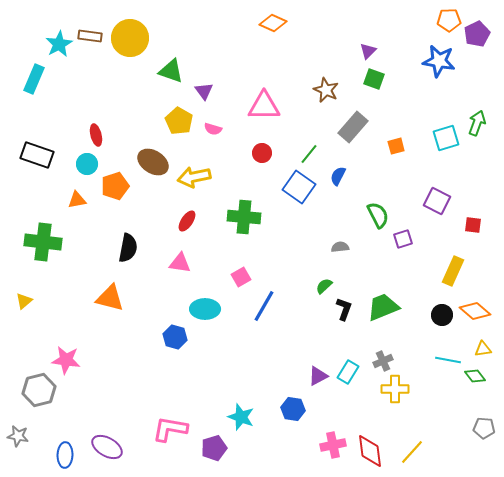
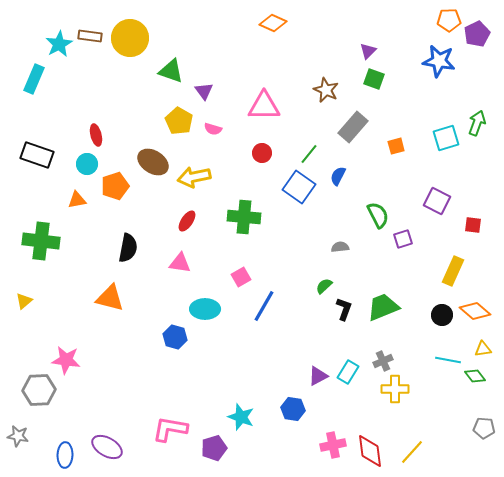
green cross at (43, 242): moved 2 px left, 1 px up
gray hexagon at (39, 390): rotated 12 degrees clockwise
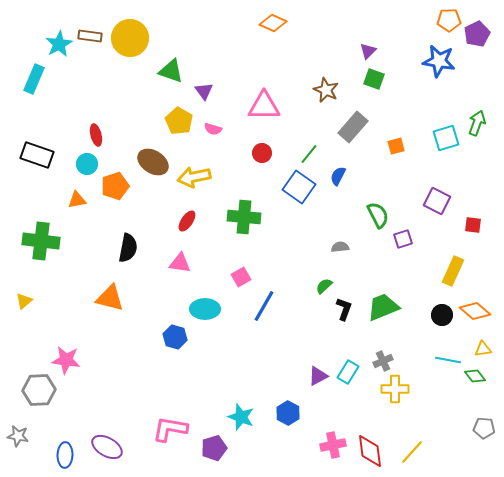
blue hexagon at (293, 409): moved 5 px left, 4 px down; rotated 20 degrees clockwise
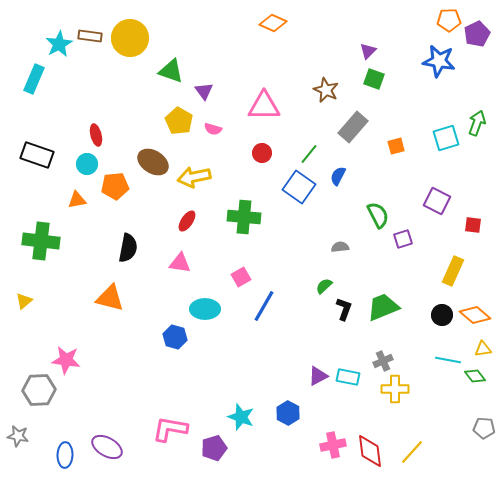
orange pentagon at (115, 186): rotated 12 degrees clockwise
orange diamond at (475, 311): moved 4 px down
cyan rectangle at (348, 372): moved 5 px down; rotated 70 degrees clockwise
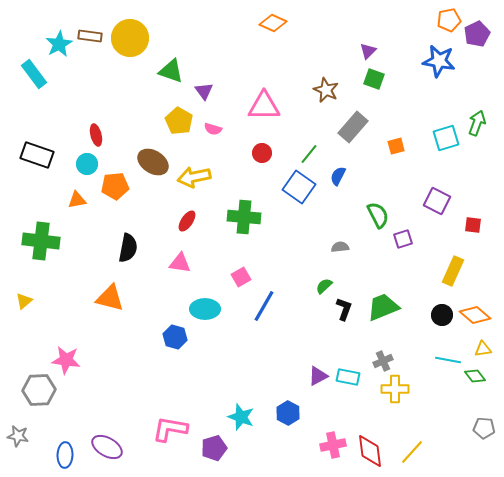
orange pentagon at (449, 20): rotated 10 degrees counterclockwise
cyan rectangle at (34, 79): moved 5 px up; rotated 60 degrees counterclockwise
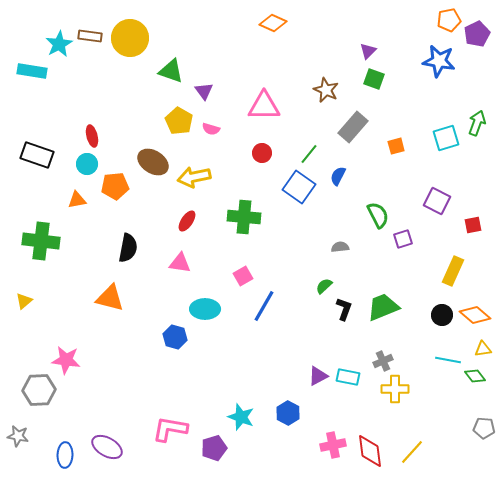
cyan rectangle at (34, 74): moved 2 px left, 3 px up; rotated 44 degrees counterclockwise
pink semicircle at (213, 129): moved 2 px left
red ellipse at (96, 135): moved 4 px left, 1 px down
red square at (473, 225): rotated 18 degrees counterclockwise
pink square at (241, 277): moved 2 px right, 1 px up
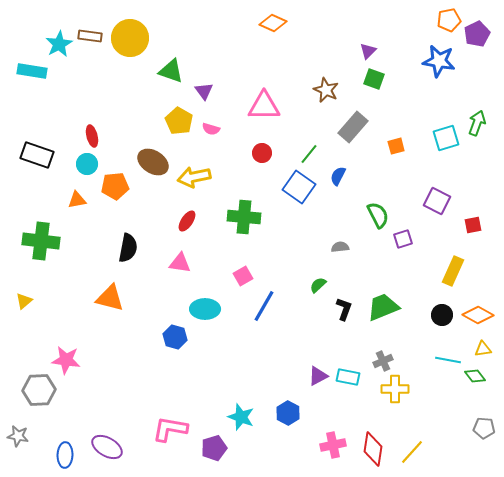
green semicircle at (324, 286): moved 6 px left, 1 px up
orange diamond at (475, 315): moved 3 px right; rotated 12 degrees counterclockwise
red diamond at (370, 451): moved 3 px right, 2 px up; rotated 16 degrees clockwise
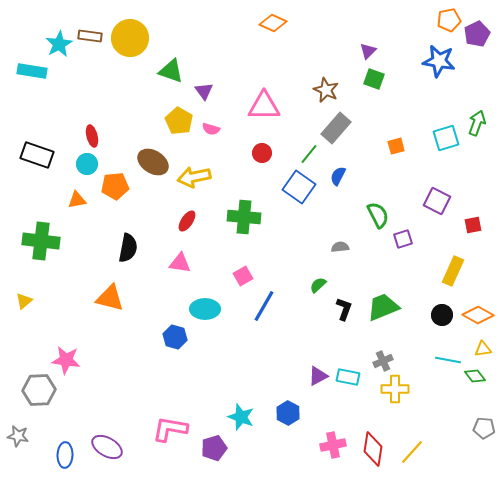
gray rectangle at (353, 127): moved 17 px left, 1 px down
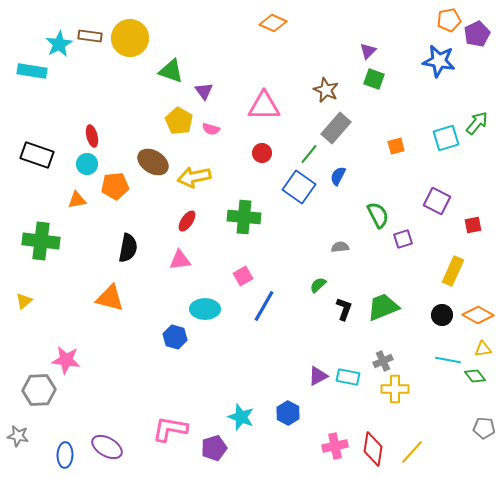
green arrow at (477, 123): rotated 20 degrees clockwise
pink triangle at (180, 263): moved 3 px up; rotated 15 degrees counterclockwise
pink cross at (333, 445): moved 2 px right, 1 px down
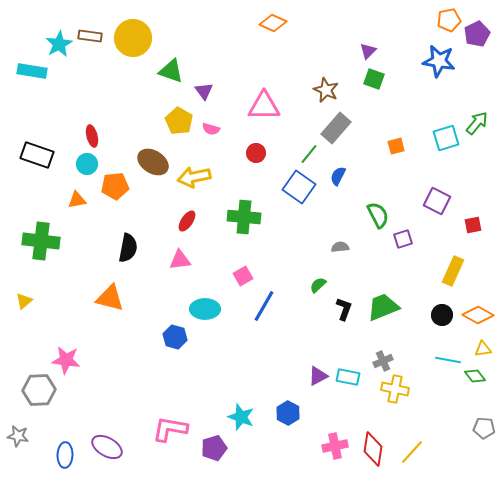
yellow circle at (130, 38): moved 3 px right
red circle at (262, 153): moved 6 px left
yellow cross at (395, 389): rotated 12 degrees clockwise
